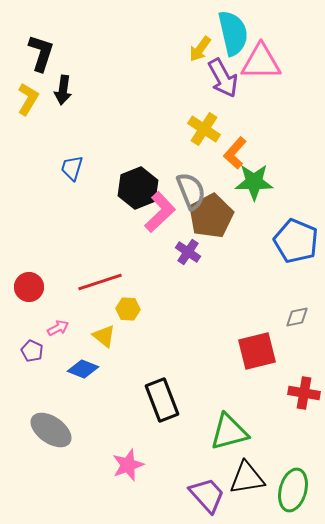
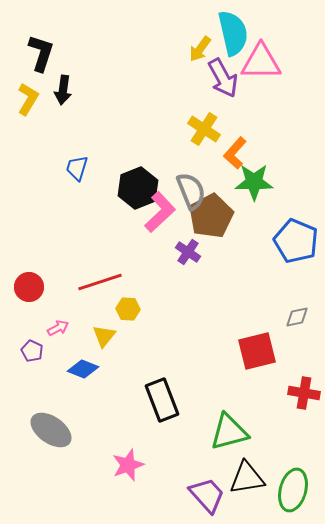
blue trapezoid: moved 5 px right
yellow triangle: rotated 30 degrees clockwise
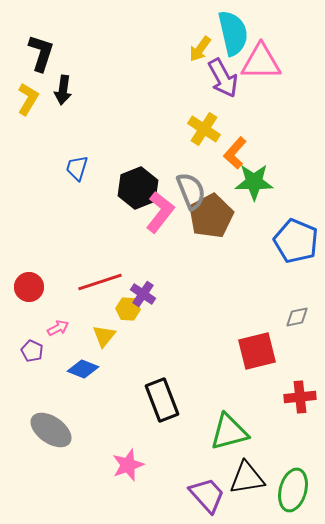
pink L-shape: rotated 9 degrees counterclockwise
purple cross: moved 45 px left, 42 px down
red cross: moved 4 px left, 4 px down; rotated 16 degrees counterclockwise
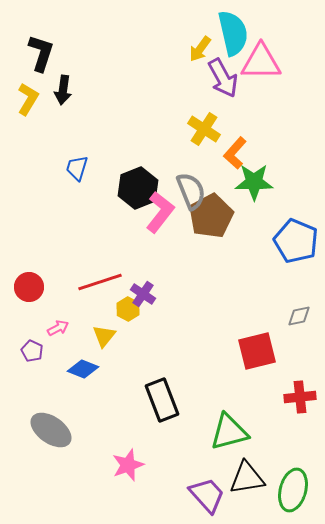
yellow hexagon: rotated 25 degrees clockwise
gray diamond: moved 2 px right, 1 px up
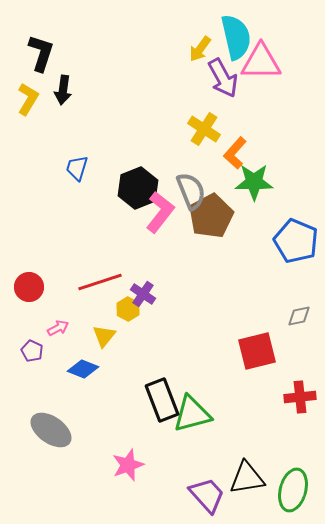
cyan semicircle: moved 3 px right, 4 px down
green triangle: moved 37 px left, 18 px up
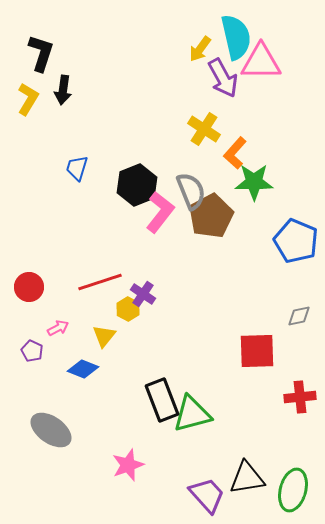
black hexagon: moved 1 px left, 3 px up
red square: rotated 12 degrees clockwise
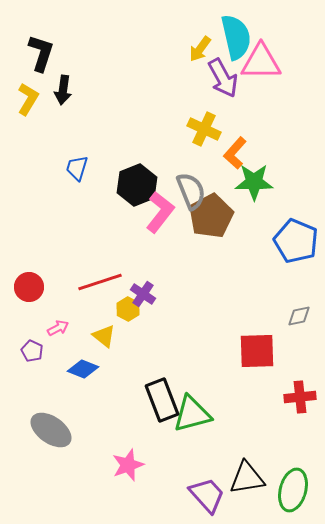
yellow cross: rotated 8 degrees counterclockwise
yellow triangle: rotated 30 degrees counterclockwise
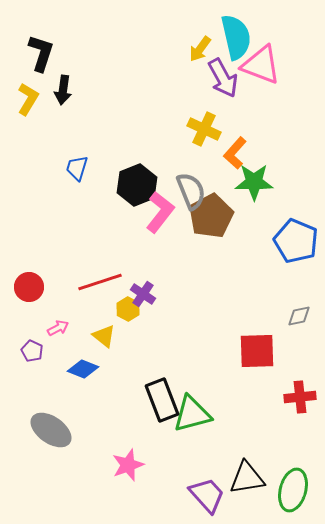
pink triangle: moved 3 px down; rotated 21 degrees clockwise
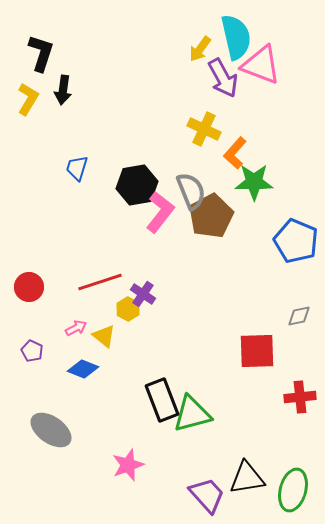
black hexagon: rotated 12 degrees clockwise
pink arrow: moved 18 px right
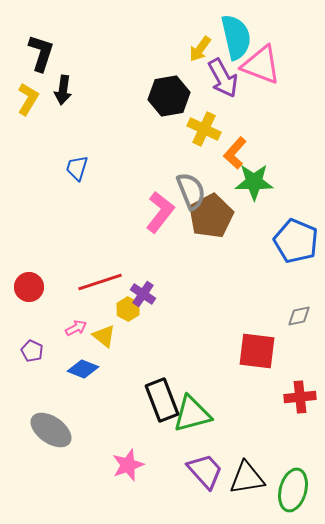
black hexagon: moved 32 px right, 89 px up
red square: rotated 9 degrees clockwise
purple trapezoid: moved 2 px left, 24 px up
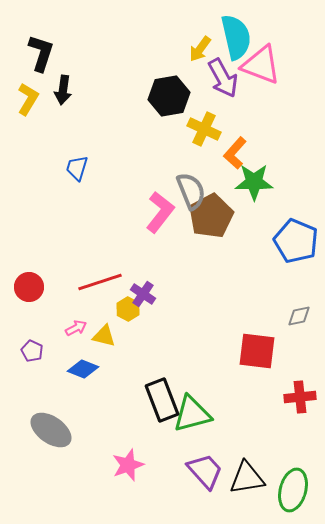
yellow triangle: rotated 25 degrees counterclockwise
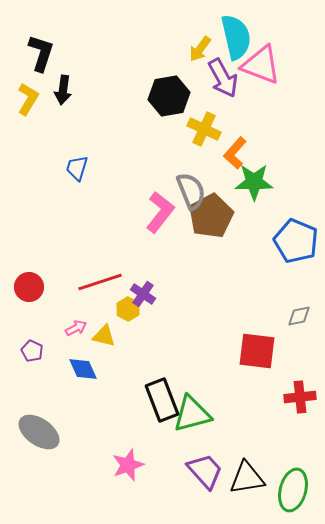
blue diamond: rotated 44 degrees clockwise
gray ellipse: moved 12 px left, 2 px down
